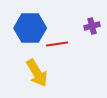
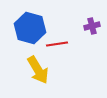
blue hexagon: rotated 16 degrees clockwise
yellow arrow: moved 1 px right, 3 px up
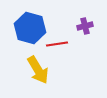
purple cross: moved 7 px left
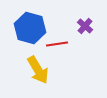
purple cross: rotated 35 degrees counterclockwise
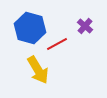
red line: rotated 20 degrees counterclockwise
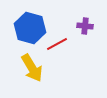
purple cross: rotated 35 degrees counterclockwise
yellow arrow: moved 6 px left, 2 px up
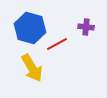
purple cross: moved 1 px right, 1 px down
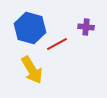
yellow arrow: moved 2 px down
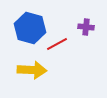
yellow arrow: rotated 56 degrees counterclockwise
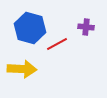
yellow arrow: moved 10 px left, 1 px up
